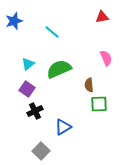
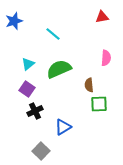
cyan line: moved 1 px right, 2 px down
pink semicircle: rotated 28 degrees clockwise
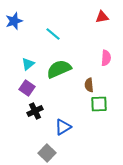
purple square: moved 1 px up
gray square: moved 6 px right, 2 px down
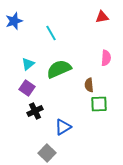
cyan line: moved 2 px left, 1 px up; rotated 21 degrees clockwise
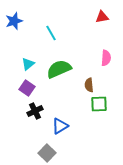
blue triangle: moved 3 px left, 1 px up
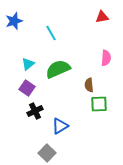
green semicircle: moved 1 px left
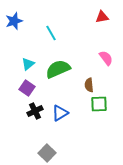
pink semicircle: rotated 42 degrees counterclockwise
blue triangle: moved 13 px up
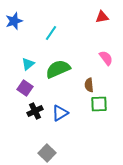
cyan line: rotated 63 degrees clockwise
purple square: moved 2 px left
